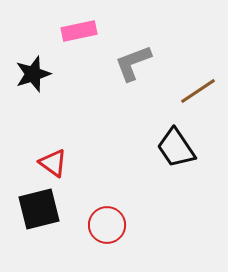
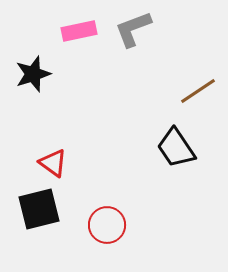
gray L-shape: moved 34 px up
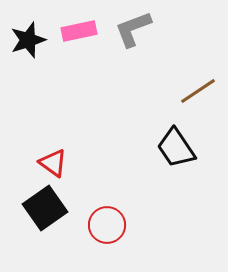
black star: moved 5 px left, 34 px up
black square: moved 6 px right, 1 px up; rotated 21 degrees counterclockwise
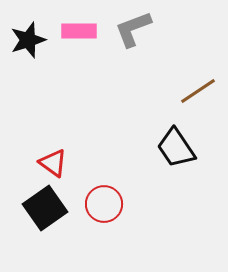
pink rectangle: rotated 12 degrees clockwise
red circle: moved 3 px left, 21 px up
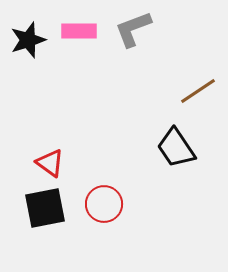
red triangle: moved 3 px left
black square: rotated 24 degrees clockwise
